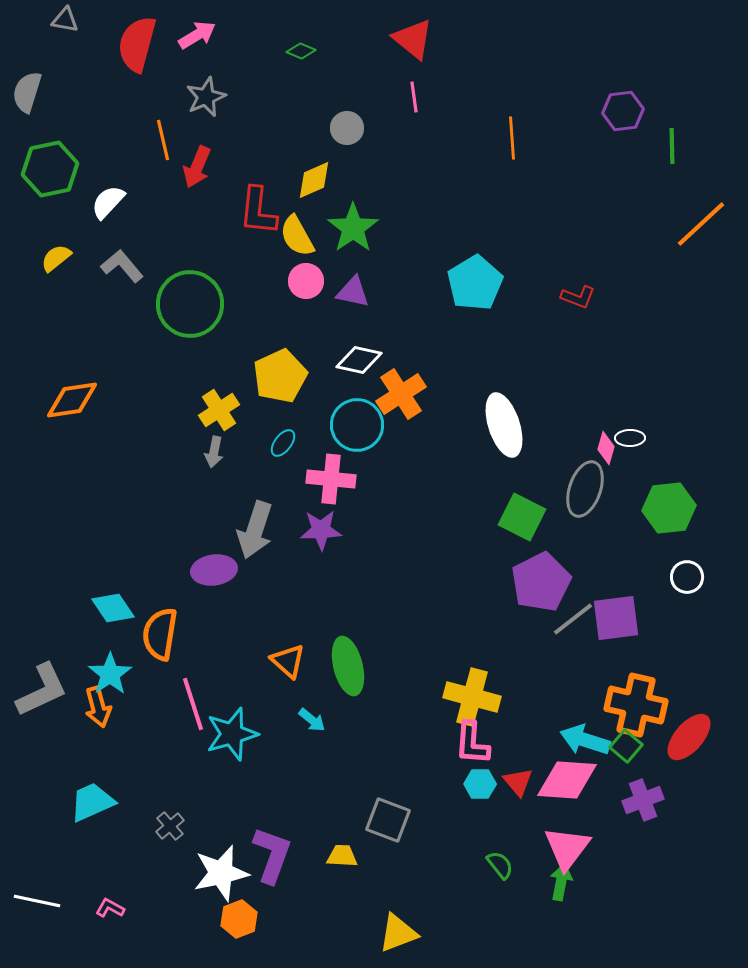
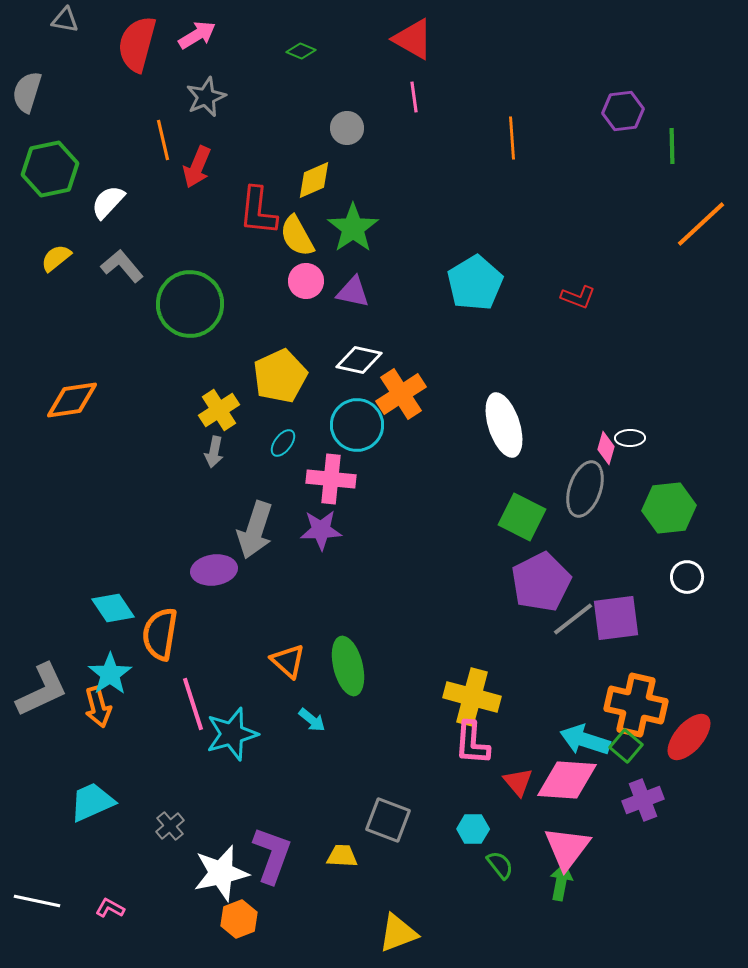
red triangle at (413, 39): rotated 9 degrees counterclockwise
cyan hexagon at (480, 784): moved 7 px left, 45 px down
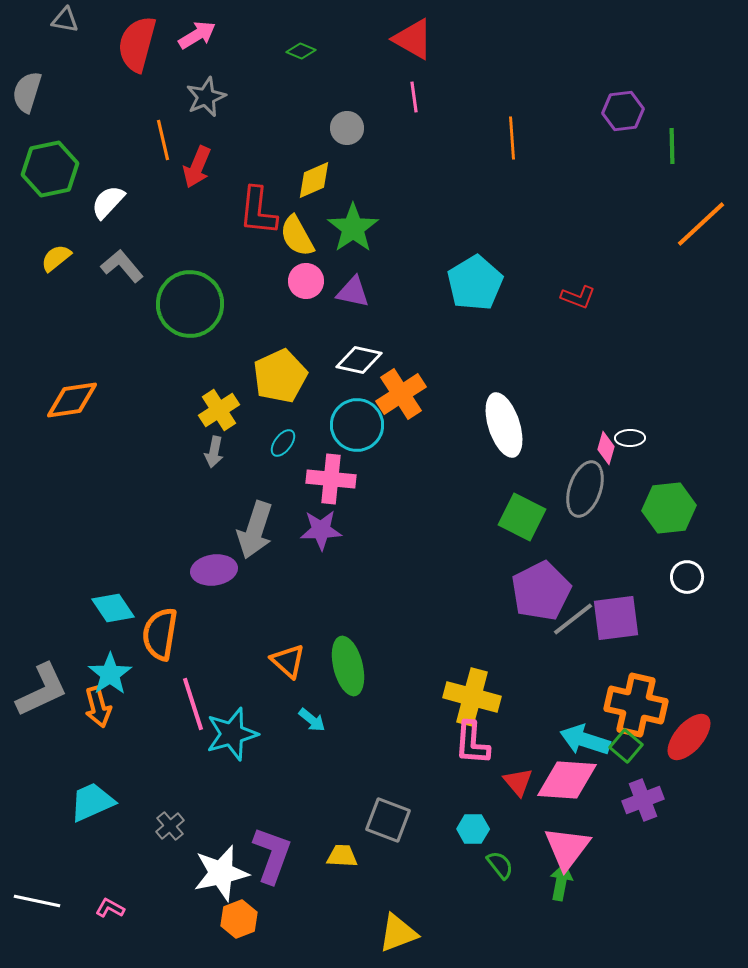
purple pentagon at (541, 582): moved 9 px down
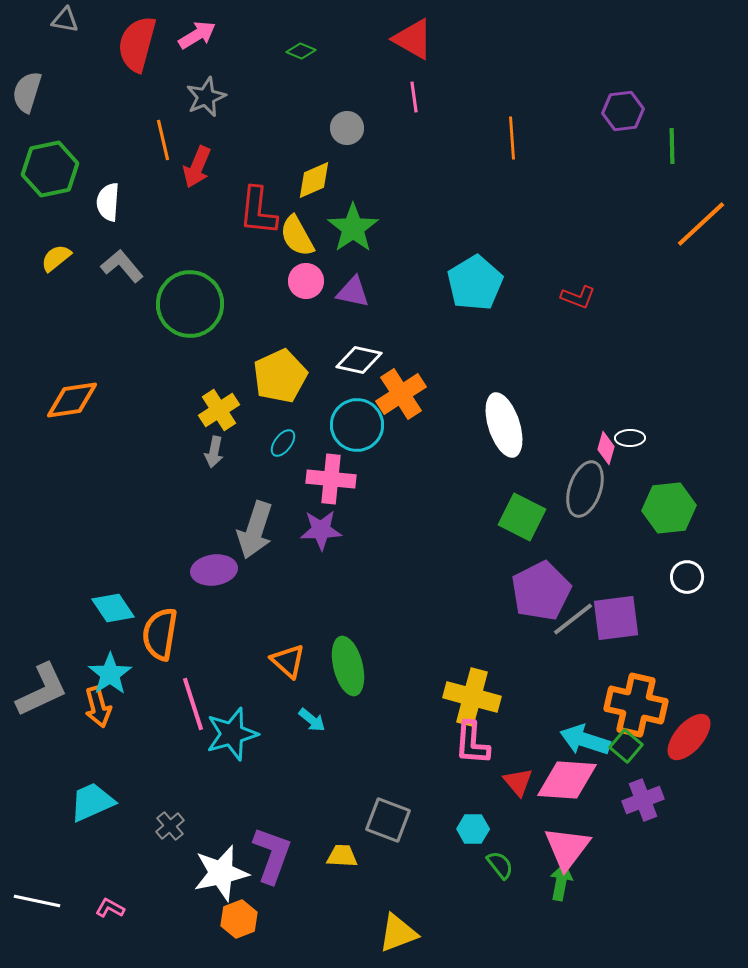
white semicircle at (108, 202): rotated 39 degrees counterclockwise
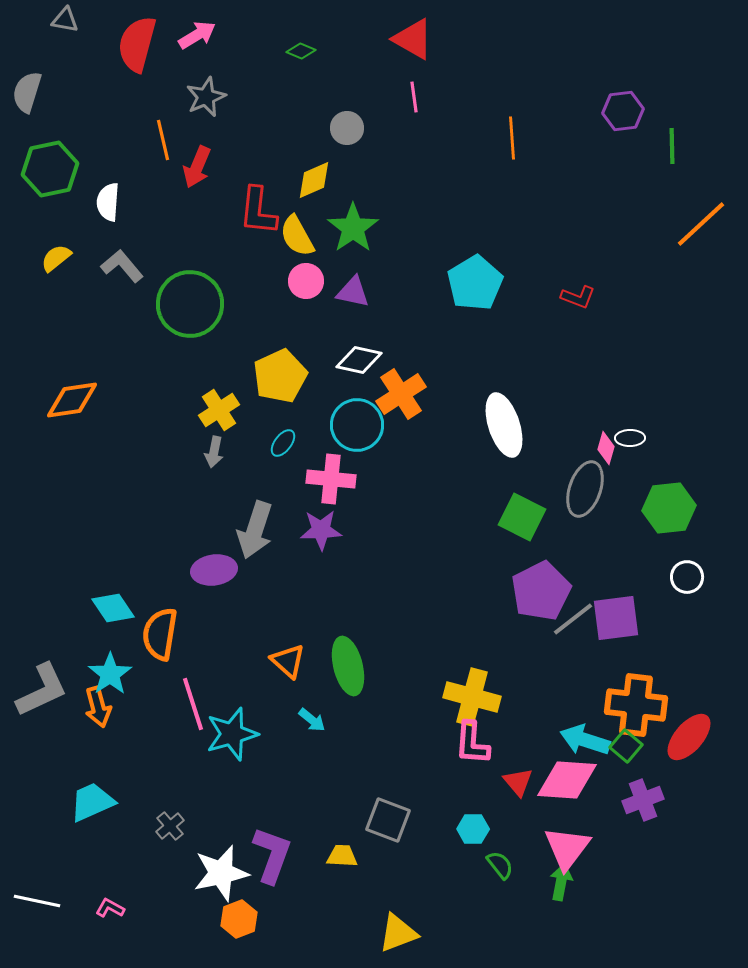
orange cross at (636, 705): rotated 6 degrees counterclockwise
